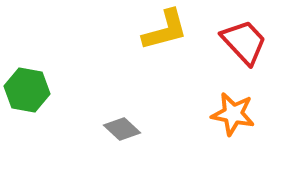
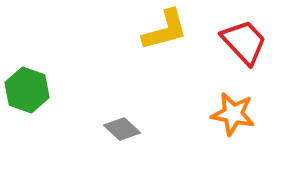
green hexagon: rotated 9 degrees clockwise
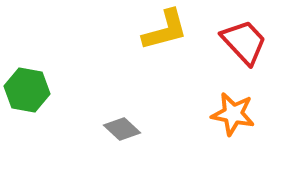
green hexagon: rotated 9 degrees counterclockwise
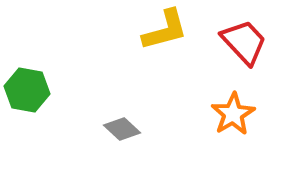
orange star: rotated 30 degrees clockwise
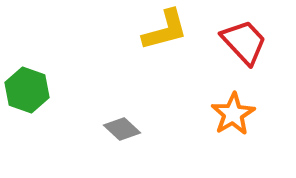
green hexagon: rotated 9 degrees clockwise
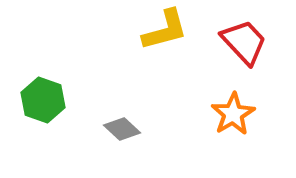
green hexagon: moved 16 px right, 10 px down
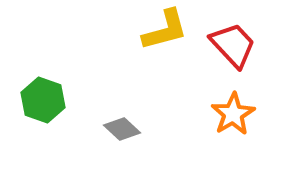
red trapezoid: moved 11 px left, 3 px down
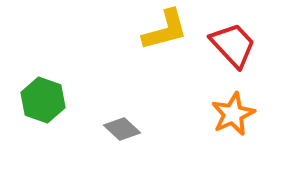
orange star: rotated 6 degrees clockwise
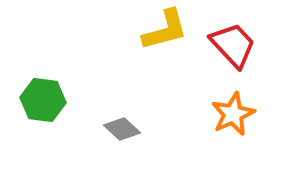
green hexagon: rotated 12 degrees counterclockwise
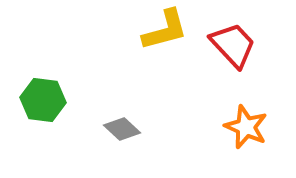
orange star: moved 13 px right, 13 px down; rotated 24 degrees counterclockwise
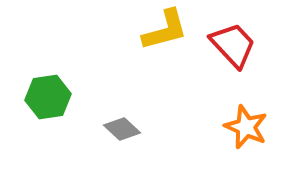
green hexagon: moved 5 px right, 3 px up; rotated 15 degrees counterclockwise
